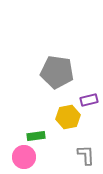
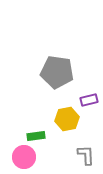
yellow hexagon: moved 1 px left, 2 px down
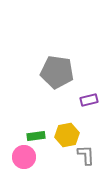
yellow hexagon: moved 16 px down
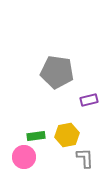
gray L-shape: moved 1 px left, 3 px down
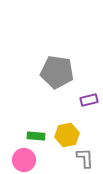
green rectangle: rotated 12 degrees clockwise
pink circle: moved 3 px down
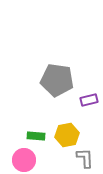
gray pentagon: moved 8 px down
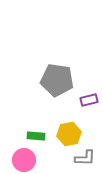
yellow hexagon: moved 2 px right, 1 px up
gray L-shape: rotated 95 degrees clockwise
